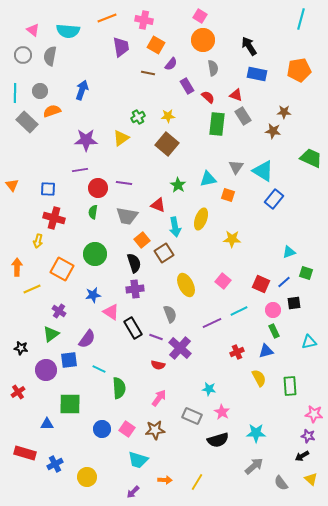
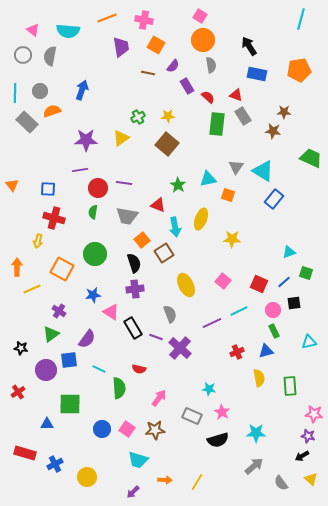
purple semicircle at (171, 64): moved 2 px right, 2 px down
gray semicircle at (213, 68): moved 2 px left, 3 px up
red square at (261, 284): moved 2 px left
red semicircle at (158, 365): moved 19 px left, 4 px down
yellow semicircle at (259, 378): rotated 18 degrees clockwise
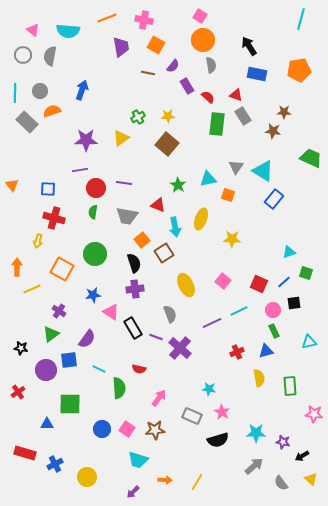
red circle at (98, 188): moved 2 px left
purple star at (308, 436): moved 25 px left, 6 px down
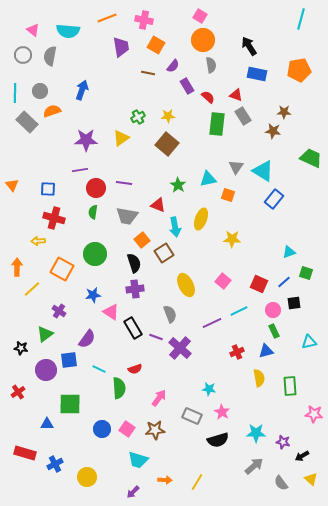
yellow arrow at (38, 241): rotated 72 degrees clockwise
yellow line at (32, 289): rotated 18 degrees counterclockwise
green triangle at (51, 334): moved 6 px left
red semicircle at (139, 369): moved 4 px left; rotated 32 degrees counterclockwise
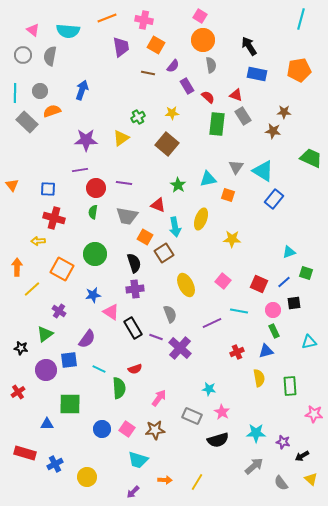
yellow star at (168, 116): moved 4 px right, 3 px up
orange square at (142, 240): moved 3 px right, 3 px up; rotated 21 degrees counterclockwise
cyan line at (239, 311): rotated 36 degrees clockwise
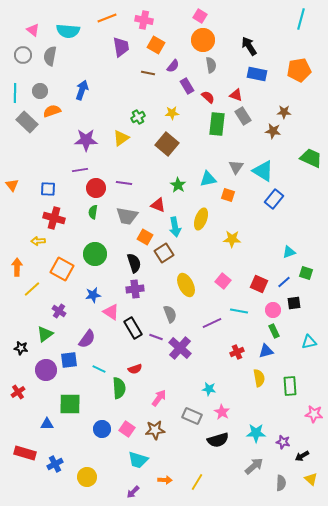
gray semicircle at (281, 483): rotated 140 degrees counterclockwise
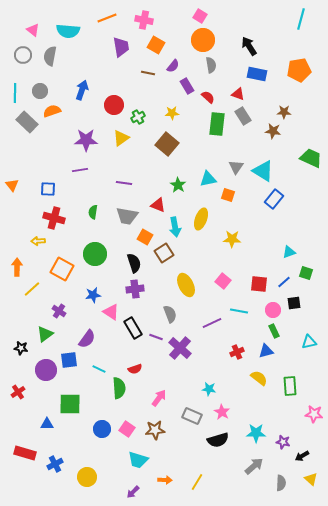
red triangle at (236, 95): moved 2 px right, 1 px up
red circle at (96, 188): moved 18 px right, 83 px up
red square at (259, 284): rotated 18 degrees counterclockwise
yellow semicircle at (259, 378): rotated 42 degrees counterclockwise
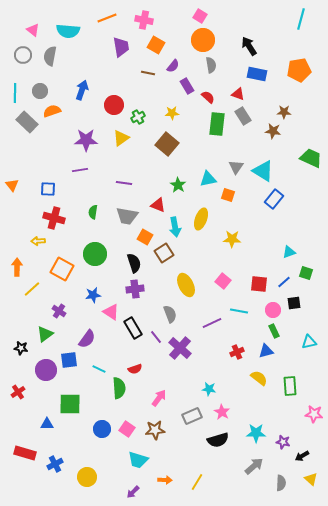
purple line at (156, 337): rotated 32 degrees clockwise
gray rectangle at (192, 416): rotated 48 degrees counterclockwise
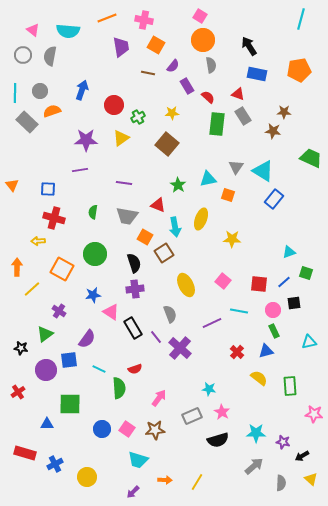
red cross at (237, 352): rotated 24 degrees counterclockwise
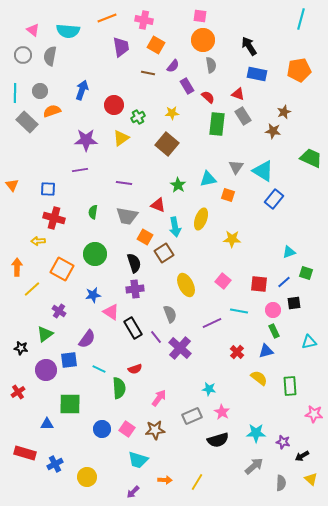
pink square at (200, 16): rotated 24 degrees counterclockwise
brown star at (284, 112): rotated 24 degrees counterclockwise
